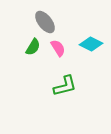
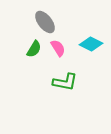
green semicircle: moved 1 px right, 2 px down
green L-shape: moved 4 px up; rotated 25 degrees clockwise
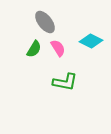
cyan diamond: moved 3 px up
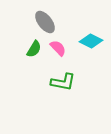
pink semicircle: rotated 12 degrees counterclockwise
green L-shape: moved 2 px left
